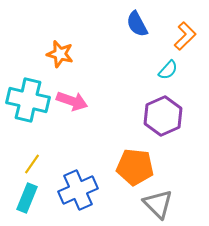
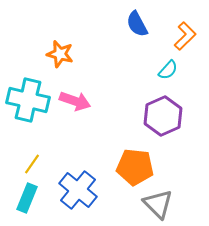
pink arrow: moved 3 px right
blue cross: rotated 27 degrees counterclockwise
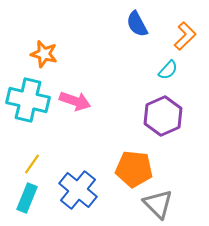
orange star: moved 16 px left
orange pentagon: moved 1 px left, 2 px down
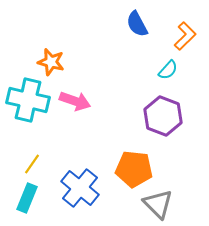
orange star: moved 7 px right, 8 px down
purple hexagon: rotated 15 degrees counterclockwise
blue cross: moved 2 px right, 2 px up
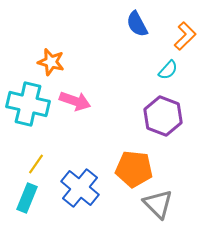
cyan cross: moved 4 px down
yellow line: moved 4 px right
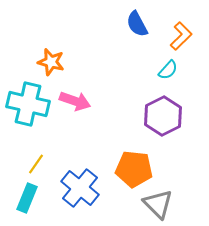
orange L-shape: moved 4 px left
purple hexagon: rotated 12 degrees clockwise
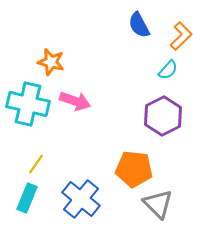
blue semicircle: moved 2 px right, 1 px down
blue cross: moved 1 px right, 11 px down
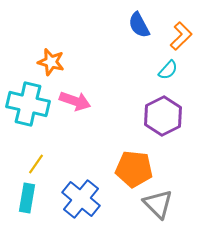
cyan rectangle: rotated 12 degrees counterclockwise
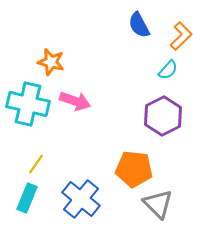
cyan rectangle: rotated 12 degrees clockwise
